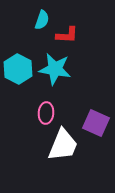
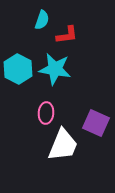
red L-shape: rotated 10 degrees counterclockwise
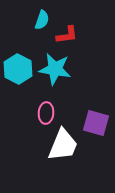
purple square: rotated 8 degrees counterclockwise
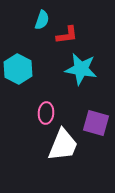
cyan star: moved 26 px right
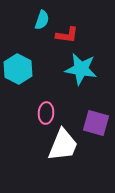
red L-shape: rotated 15 degrees clockwise
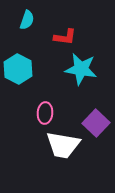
cyan semicircle: moved 15 px left
red L-shape: moved 2 px left, 2 px down
pink ellipse: moved 1 px left
purple square: rotated 28 degrees clockwise
white trapezoid: rotated 78 degrees clockwise
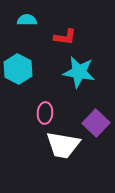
cyan semicircle: rotated 108 degrees counterclockwise
cyan star: moved 2 px left, 3 px down
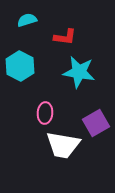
cyan semicircle: rotated 18 degrees counterclockwise
cyan hexagon: moved 2 px right, 3 px up
purple square: rotated 16 degrees clockwise
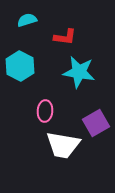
pink ellipse: moved 2 px up
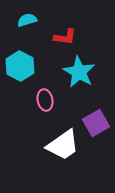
cyan star: rotated 20 degrees clockwise
pink ellipse: moved 11 px up; rotated 15 degrees counterclockwise
white trapezoid: rotated 45 degrees counterclockwise
